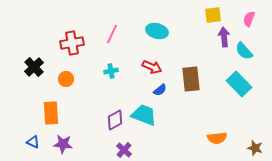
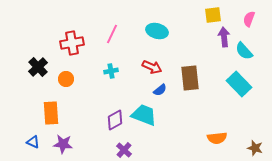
black cross: moved 4 px right
brown rectangle: moved 1 px left, 1 px up
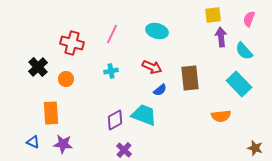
purple arrow: moved 3 px left
red cross: rotated 25 degrees clockwise
orange semicircle: moved 4 px right, 22 px up
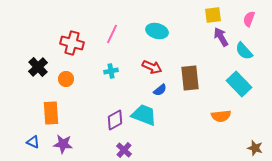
purple arrow: rotated 24 degrees counterclockwise
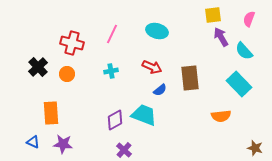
orange circle: moved 1 px right, 5 px up
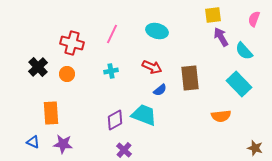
pink semicircle: moved 5 px right
